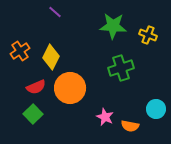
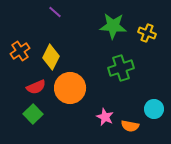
yellow cross: moved 1 px left, 2 px up
cyan circle: moved 2 px left
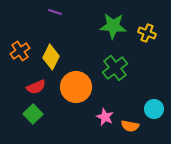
purple line: rotated 24 degrees counterclockwise
green cross: moved 6 px left; rotated 20 degrees counterclockwise
orange circle: moved 6 px right, 1 px up
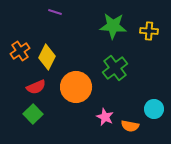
yellow cross: moved 2 px right, 2 px up; rotated 18 degrees counterclockwise
yellow diamond: moved 4 px left
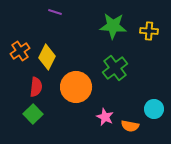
red semicircle: rotated 60 degrees counterclockwise
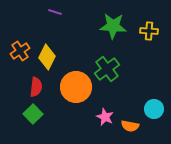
green cross: moved 8 px left, 1 px down
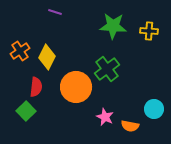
green square: moved 7 px left, 3 px up
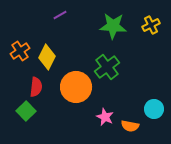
purple line: moved 5 px right, 3 px down; rotated 48 degrees counterclockwise
yellow cross: moved 2 px right, 6 px up; rotated 30 degrees counterclockwise
green cross: moved 2 px up
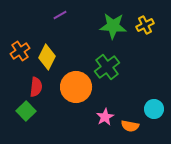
yellow cross: moved 6 px left
pink star: rotated 18 degrees clockwise
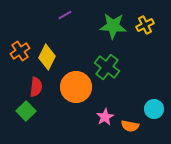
purple line: moved 5 px right
green cross: rotated 15 degrees counterclockwise
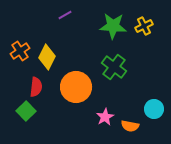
yellow cross: moved 1 px left, 1 px down
green cross: moved 7 px right
